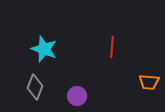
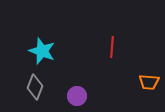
cyan star: moved 2 px left, 2 px down
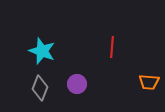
gray diamond: moved 5 px right, 1 px down
purple circle: moved 12 px up
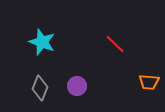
red line: moved 3 px right, 3 px up; rotated 50 degrees counterclockwise
cyan star: moved 9 px up
purple circle: moved 2 px down
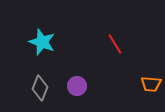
red line: rotated 15 degrees clockwise
orange trapezoid: moved 2 px right, 2 px down
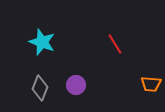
purple circle: moved 1 px left, 1 px up
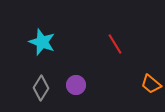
orange trapezoid: rotated 35 degrees clockwise
gray diamond: moved 1 px right; rotated 10 degrees clockwise
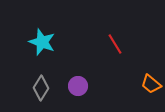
purple circle: moved 2 px right, 1 px down
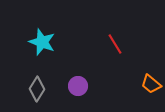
gray diamond: moved 4 px left, 1 px down
